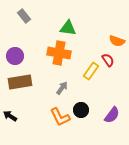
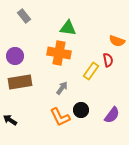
red semicircle: rotated 24 degrees clockwise
black arrow: moved 4 px down
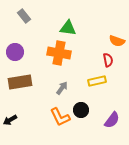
purple circle: moved 4 px up
yellow rectangle: moved 6 px right, 10 px down; rotated 42 degrees clockwise
purple semicircle: moved 5 px down
black arrow: rotated 64 degrees counterclockwise
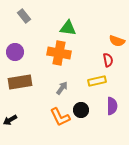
purple semicircle: moved 14 px up; rotated 36 degrees counterclockwise
